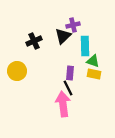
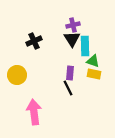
black triangle: moved 9 px right, 3 px down; rotated 18 degrees counterclockwise
yellow circle: moved 4 px down
pink arrow: moved 29 px left, 8 px down
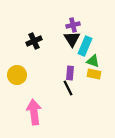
cyan rectangle: rotated 24 degrees clockwise
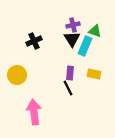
green triangle: moved 2 px right, 30 px up
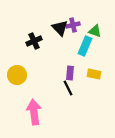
black triangle: moved 12 px left, 11 px up; rotated 12 degrees counterclockwise
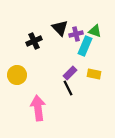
purple cross: moved 3 px right, 9 px down
purple rectangle: rotated 40 degrees clockwise
pink arrow: moved 4 px right, 4 px up
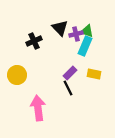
green triangle: moved 8 px left
